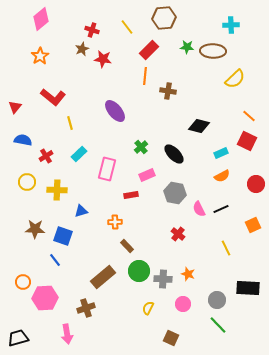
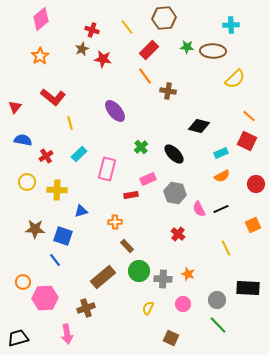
orange line at (145, 76): rotated 42 degrees counterclockwise
pink rectangle at (147, 175): moved 1 px right, 4 px down
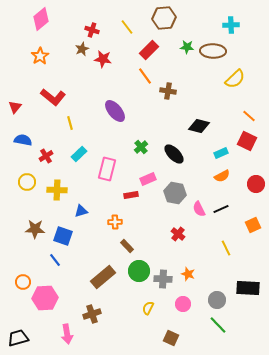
brown cross at (86, 308): moved 6 px right, 6 px down
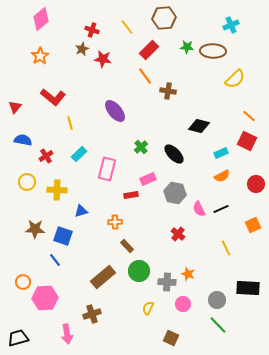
cyan cross at (231, 25): rotated 21 degrees counterclockwise
gray cross at (163, 279): moved 4 px right, 3 px down
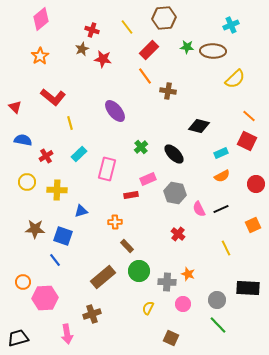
red triangle at (15, 107): rotated 24 degrees counterclockwise
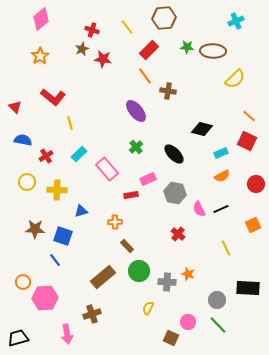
cyan cross at (231, 25): moved 5 px right, 4 px up
purple ellipse at (115, 111): moved 21 px right
black diamond at (199, 126): moved 3 px right, 3 px down
green cross at (141, 147): moved 5 px left
pink rectangle at (107, 169): rotated 55 degrees counterclockwise
pink circle at (183, 304): moved 5 px right, 18 px down
